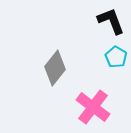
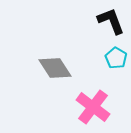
cyan pentagon: moved 1 px down
gray diamond: rotated 72 degrees counterclockwise
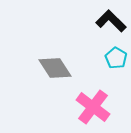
black L-shape: rotated 24 degrees counterclockwise
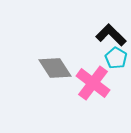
black L-shape: moved 14 px down
pink cross: moved 24 px up
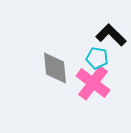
cyan pentagon: moved 19 px left; rotated 20 degrees counterclockwise
gray diamond: rotated 28 degrees clockwise
